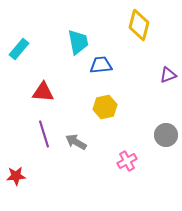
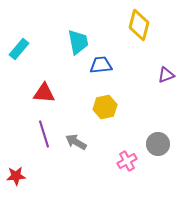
purple triangle: moved 2 px left
red triangle: moved 1 px right, 1 px down
gray circle: moved 8 px left, 9 px down
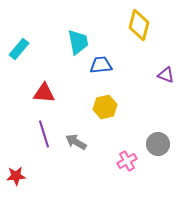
purple triangle: rotated 42 degrees clockwise
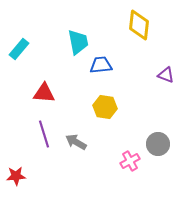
yellow diamond: rotated 8 degrees counterclockwise
yellow hexagon: rotated 20 degrees clockwise
pink cross: moved 3 px right
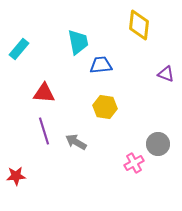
purple triangle: moved 1 px up
purple line: moved 3 px up
pink cross: moved 4 px right, 2 px down
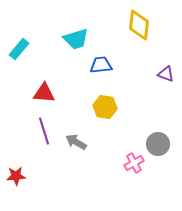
cyan trapezoid: moved 2 px left, 3 px up; rotated 84 degrees clockwise
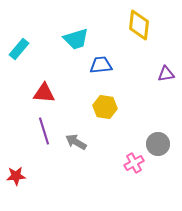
purple triangle: rotated 30 degrees counterclockwise
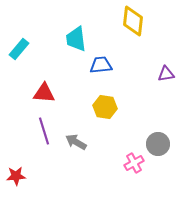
yellow diamond: moved 6 px left, 4 px up
cyan trapezoid: rotated 100 degrees clockwise
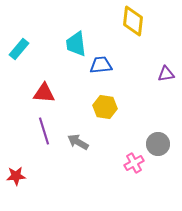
cyan trapezoid: moved 5 px down
gray arrow: moved 2 px right
